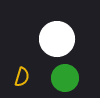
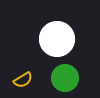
yellow semicircle: moved 1 px right, 3 px down; rotated 42 degrees clockwise
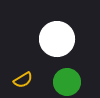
green circle: moved 2 px right, 4 px down
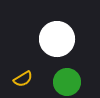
yellow semicircle: moved 1 px up
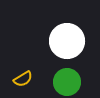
white circle: moved 10 px right, 2 px down
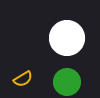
white circle: moved 3 px up
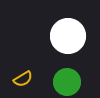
white circle: moved 1 px right, 2 px up
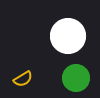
green circle: moved 9 px right, 4 px up
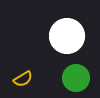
white circle: moved 1 px left
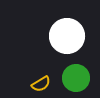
yellow semicircle: moved 18 px right, 5 px down
